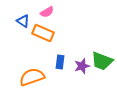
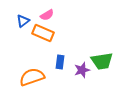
pink semicircle: moved 3 px down
blue triangle: rotated 48 degrees clockwise
green trapezoid: rotated 30 degrees counterclockwise
purple star: moved 4 px down
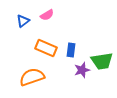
orange rectangle: moved 3 px right, 15 px down
blue rectangle: moved 11 px right, 12 px up
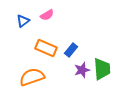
blue rectangle: rotated 32 degrees clockwise
green trapezoid: moved 8 px down; rotated 85 degrees counterclockwise
